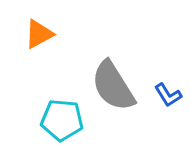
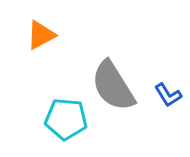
orange triangle: moved 2 px right, 1 px down
cyan pentagon: moved 4 px right, 1 px up
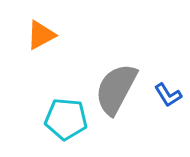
gray semicircle: moved 3 px right, 3 px down; rotated 60 degrees clockwise
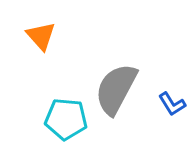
orange triangle: moved 1 px down; rotated 44 degrees counterclockwise
blue L-shape: moved 4 px right, 9 px down
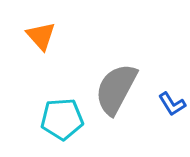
cyan pentagon: moved 4 px left; rotated 9 degrees counterclockwise
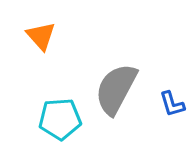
blue L-shape: rotated 16 degrees clockwise
cyan pentagon: moved 2 px left
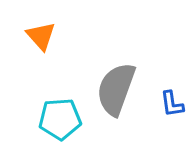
gray semicircle: rotated 8 degrees counterclockwise
blue L-shape: rotated 8 degrees clockwise
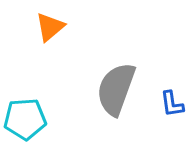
orange triangle: moved 9 px right, 9 px up; rotated 32 degrees clockwise
cyan pentagon: moved 35 px left
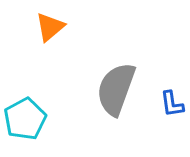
cyan pentagon: rotated 24 degrees counterclockwise
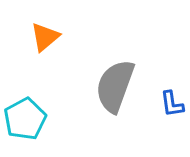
orange triangle: moved 5 px left, 10 px down
gray semicircle: moved 1 px left, 3 px up
